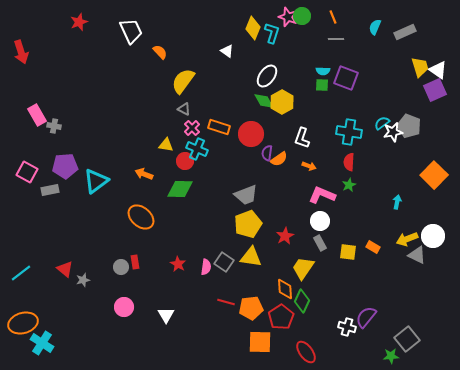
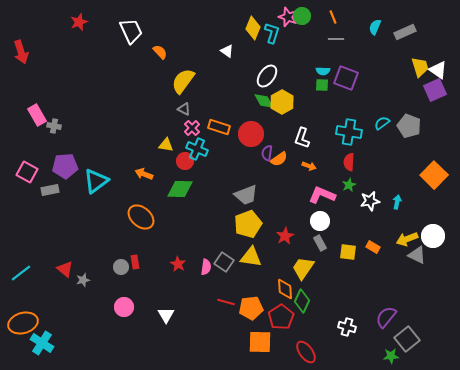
white star at (393, 132): moved 23 px left, 69 px down
purple semicircle at (366, 317): moved 20 px right
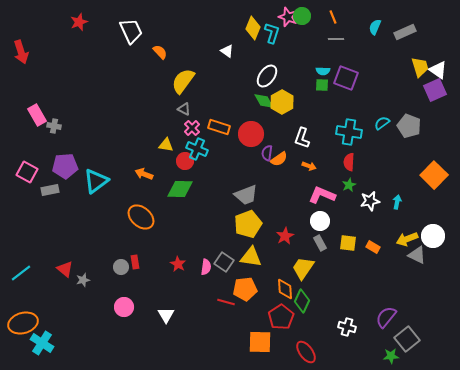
yellow square at (348, 252): moved 9 px up
orange pentagon at (251, 308): moved 6 px left, 19 px up
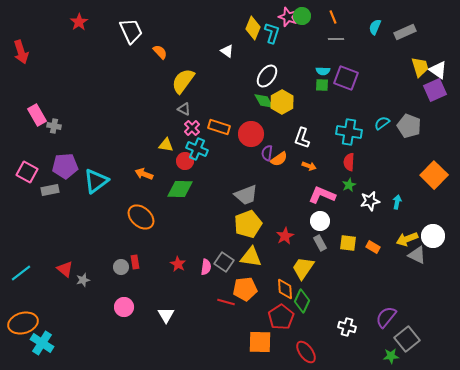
red star at (79, 22): rotated 12 degrees counterclockwise
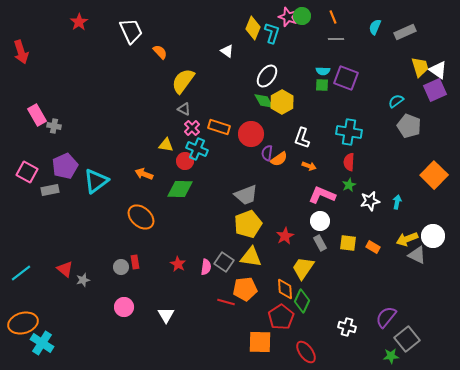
cyan semicircle at (382, 123): moved 14 px right, 22 px up
purple pentagon at (65, 166): rotated 20 degrees counterclockwise
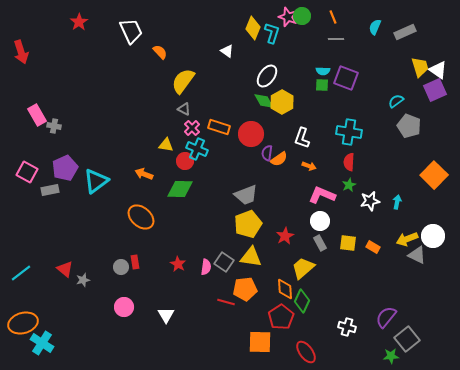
purple pentagon at (65, 166): moved 2 px down
yellow trapezoid at (303, 268): rotated 15 degrees clockwise
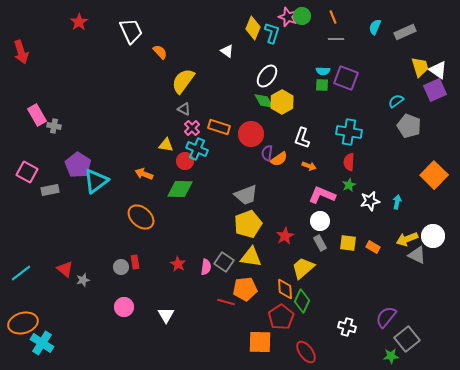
purple pentagon at (65, 168): moved 13 px right, 3 px up; rotated 15 degrees counterclockwise
